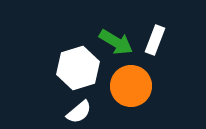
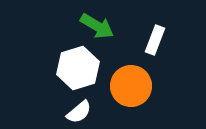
green arrow: moved 19 px left, 16 px up
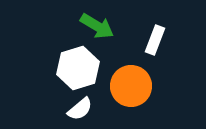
white semicircle: moved 1 px right, 3 px up
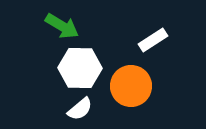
green arrow: moved 35 px left
white rectangle: moved 2 px left; rotated 36 degrees clockwise
white hexagon: moved 2 px right; rotated 18 degrees clockwise
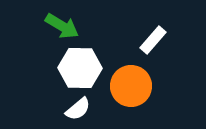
white rectangle: rotated 16 degrees counterclockwise
white semicircle: moved 2 px left
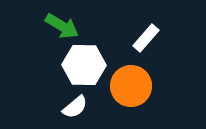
white rectangle: moved 7 px left, 2 px up
white hexagon: moved 4 px right, 3 px up
white semicircle: moved 3 px left, 2 px up
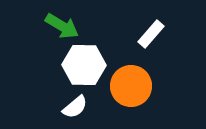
white rectangle: moved 5 px right, 4 px up
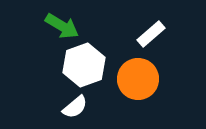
white rectangle: rotated 8 degrees clockwise
white hexagon: rotated 21 degrees counterclockwise
orange circle: moved 7 px right, 7 px up
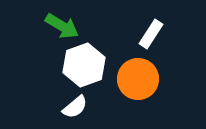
white rectangle: rotated 16 degrees counterclockwise
